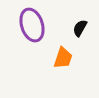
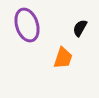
purple ellipse: moved 5 px left
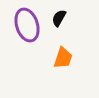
black semicircle: moved 21 px left, 10 px up
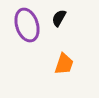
orange trapezoid: moved 1 px right, 6 px down
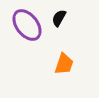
purple ellipse: rotated 20 degrees counterclockwise
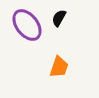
orange trapezoid: moved 5 px left, 3 px down
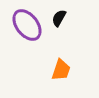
orange trapezoid: moved 2 px right, 3 px down
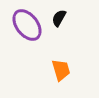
orange trapezoid: rotated 35 degrees counterclockwise
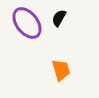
purple ellipse: moved 2 px up
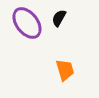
orange trapezoid: moved 4 px right
